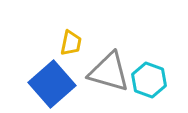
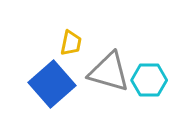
cyan hexagon: rotated 20 degrees counterclockwise
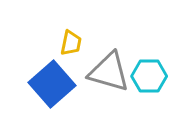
cyan hexagon: moved 4 px up
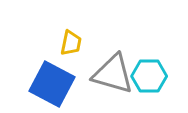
gray triangle: moved 4 px right, 2 px down
blue square: rotated 21 degrees counterclockwise
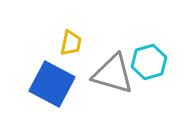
cyan hexagon: moved 14 px up; rotated 16 degrees counterclockwise
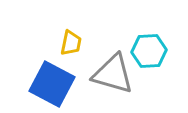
cyan hexagon: moved 11 px up; rotated 12 degrees clockwise
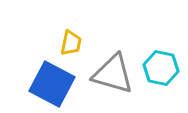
cyan hexagon: moved 12 px right, 17 px down; rotated 16 degrees clockwise
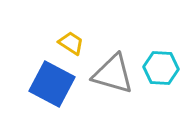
yellow trapezoid: rotated 68 degrees counterclockwise
cyan hexagon: rotated 8 degrees counterclockwise
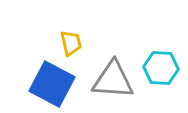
yellow trapezoid: rotated 44 degrees clockwise
gray triangle: moved 6 px down; rotated 12 degrees counterclockwise
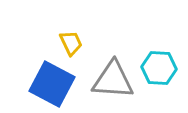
yellow trapezoid: rotated 12 degrees counterclockwise
cyan hexagon: moved 2 px left
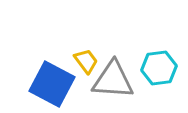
yellow trapezoid: moved 15 px right, 18 px down; rotated 12 degrees counterclockwise
cyan hexagon: rotated 12 degrees counterclockwise
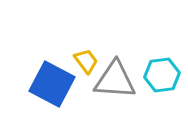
cyan hexagon: moved 3 px right, 7 px down
gray triangle: moved 2 px right
